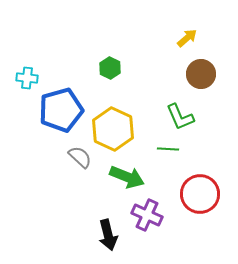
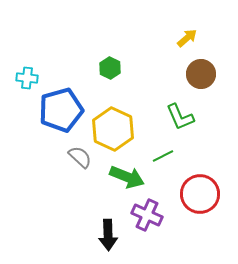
green line: moved 5 px left, 7 px down; rotated 30 degrees counterclockwise
black arrow: rotated 12 degrees clockwise
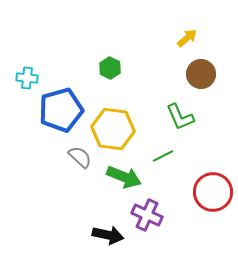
yellow hexagon: rotated 18 degrees counterclockwise
green arrow: moved 3 px left
red circle: moved 13 px right, 2 px up
black arrow: rotated 76 degrees counterclockwise
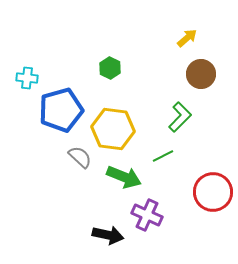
green L-shape: rotated 112 degrees counterclockwise
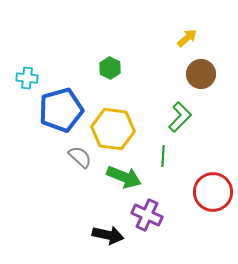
green line: rotated 60 degrees counterclockwise
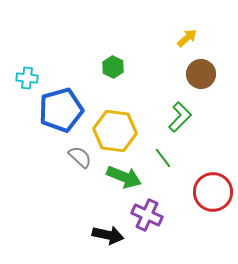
green hexagon: moved 3 px right, 1 px up
yellow hexagon: moved 2 px right, 2 px down
green line: moved 2 px down; rotated 40 degrees counterclockwise
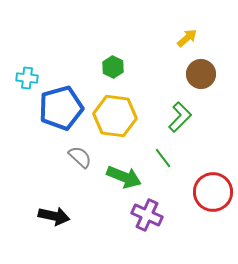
blue pentagon: moved 2 px up
yellow hexagon: moved 15 px up
black arrow: moved 54 px left, 19 px up
